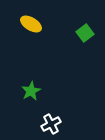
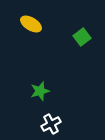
green square: moved 3 px left, 4 px down
green star: moved 9 px right; rotated 12 degrees clockwise
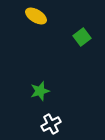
yellow ellipse: moved 5 px right, 8 px up
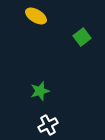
white cross: moved 3 px left, 1 px down
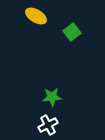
green square: moved 10 px left, 5 px up
green star: moved 12 px right, 6 px down; rotated 12 degrees clockwise
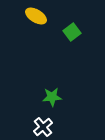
white cross: moved 5 px left, 2 px down; rotated 12 degrees counterclockwise
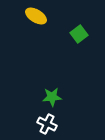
green square: moved 7 px right, 2 px down
white cross: moved 4 px right, 3 px up; rotated 24 degrees counterclockwise
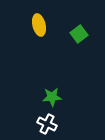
yellow ellipse: moved 3 px right, 9 px down; rotated 45 degrees clockwise
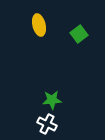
green star: moved 3 px down
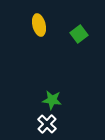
green star: rotated 12 degrees clockwise
white cross: rotated 18 degrees clockwise
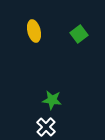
yellow ellipse: moved 5 px left, 6 px down
white cross: moved 1 px left, 3 px down
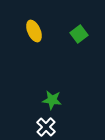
yellow ellipse: rotated 10 degrees counterclockwise
